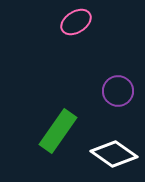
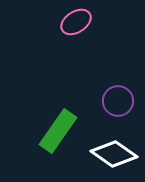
purple circle: moved 10 px down
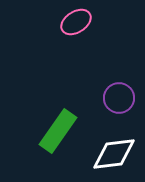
purple circle: moved 1 px right, 3 px up
white diamond: rotated 42 degrees counterclockwise
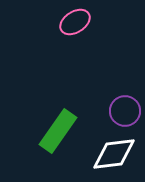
pink ellipse: moved 1 px left
purple circle: moved 6 px right, 13 px down
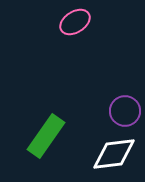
green rectangle: moved 12 px left, 5 px down
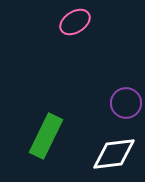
purple circle: moved 1 px right, 8 px up
green rectangle: rotated 9 degrees counterclockwise
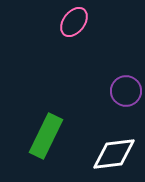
pink ellipse: moved 1 px left; rotated 20 degrees counterclockwise
purple circle: moved 12 px up
